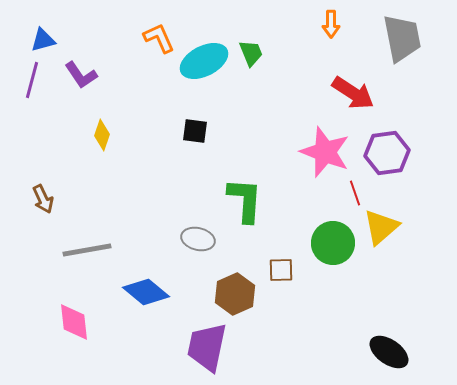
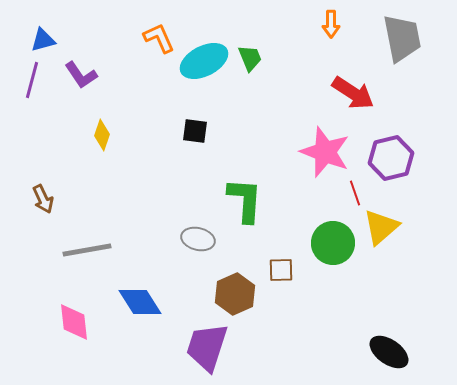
green trapezoid: moved 1 px left, 5 px down
purple hexagon: moved 4 px right, 5 px down; rotated 6 degrees counterclockwise
blue diamond: moved 6 px left, 10 px down; rotated 18 degrees clockwise
purple trapezoid: rotated 6 degrees clockwise
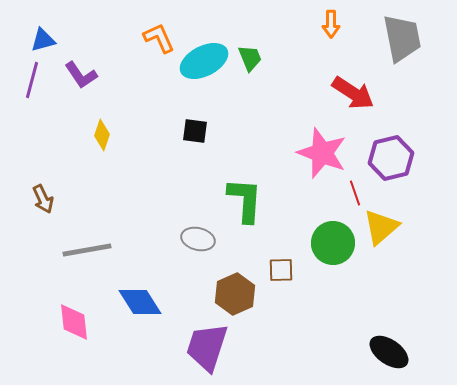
pink star: moved 3 px left, 1 px down
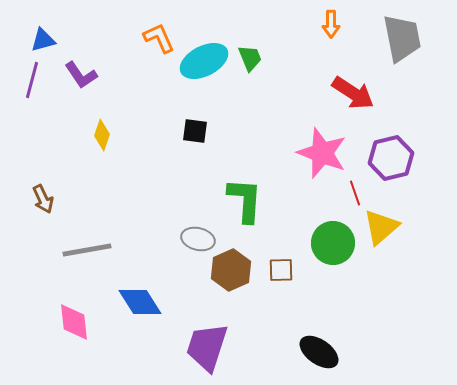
brown hexagon: moved 4 px left, 24 px up
black ellipse: moved 70 px left
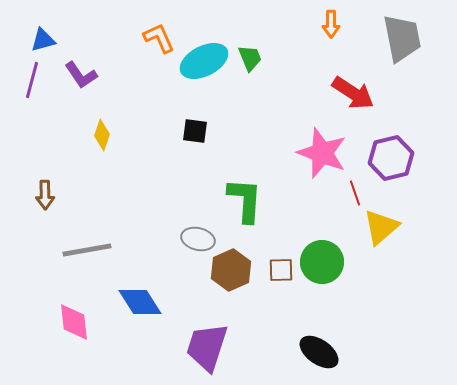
brown arrow: moved 2 px right, 4 px up; rotated 24 degrees clockwise
green circle: moved 11 px left, 19 px down
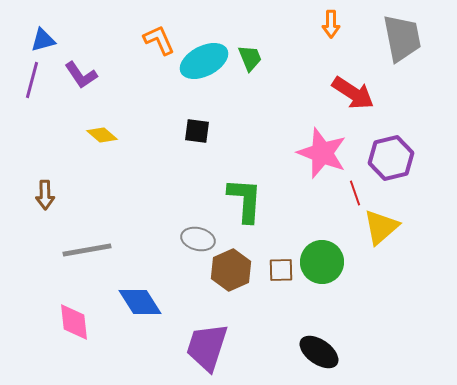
orange L-shape: moved 2 px down
black square: moved 2 px right
yellow diamond: rotated 68 degrees counterclockwise
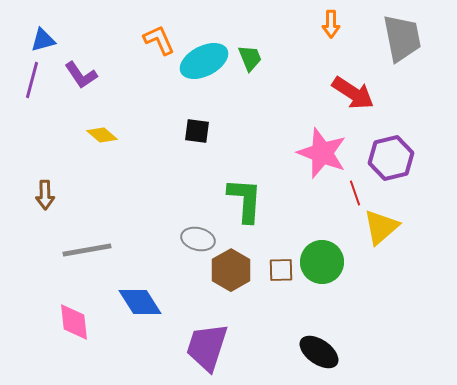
brown hexagon: rotated 6 degrees counterclockwise
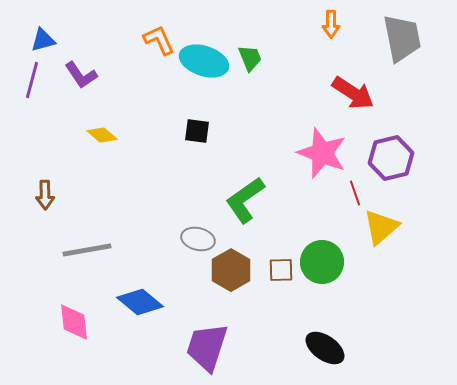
cyan ellipse: rotated 45 degrees clockwise
green L-shape: rotated 129 degrees counterclockwise
blue diamond: rotated 18 degrees counterclockwise
black ellipse: moved 6 px right, 4 px up
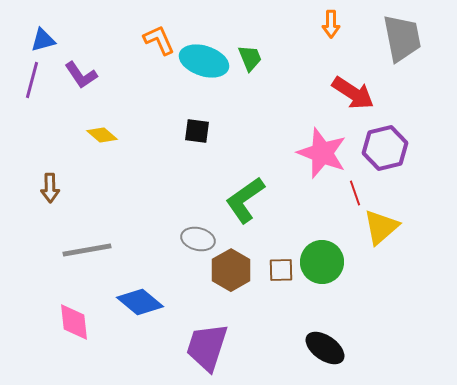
purple hexagon: moved 6 px left, 10 px up
brown arrow: moved 5 px right, 7 px up
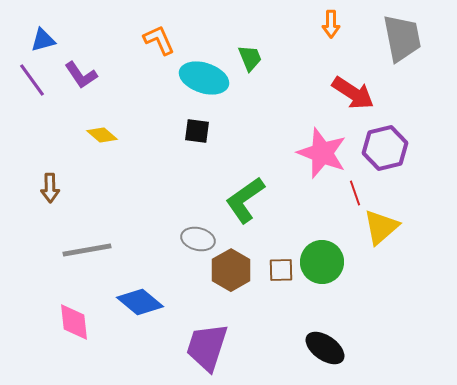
cyan ellipse: moved 17 px down
purple line: rotated 51 degrees counterclockwise
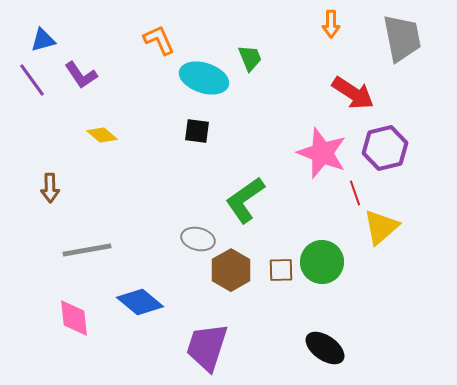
pink diamond: moved 4 px up
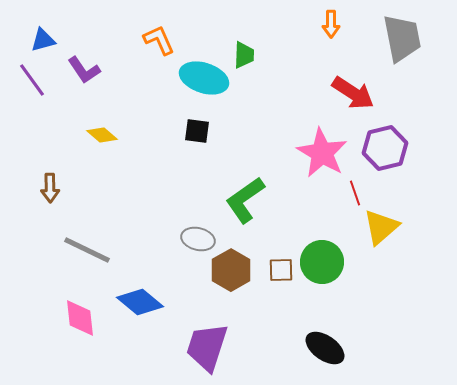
green trapezoid: moved 6 px left, 3 px up; rotated 24 degrees clockwise
purple L-shape: moved 3 px right, 5 px up
pink star: rotated 9 degrees clockwise
gray line: rotated 36 degrees clockwise
pink diamond: moved 6 px right
